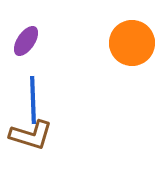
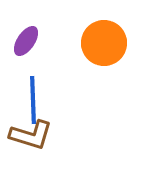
orange circle: moved 28 px left
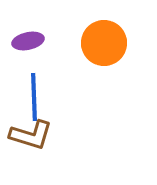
purple ellipse: moved 2 px right; rotated 44 degrees clockwise
blue line: moved 1 px right, 3 px up
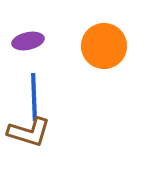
orange circle: moved 3 px down
brown L-shape: moved 2 px left, 3 px up
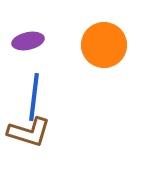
orange circle: moved 1 px up
blue line: rotated 9 degrees clockwise
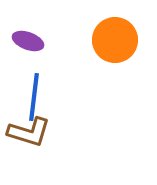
purple ellipse: rotated 32 degrees clockwise
orange circle: moved 11 px right, 5 px up
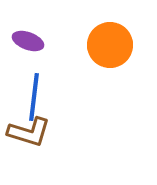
orange circle: moved 5 px left, 5 px down
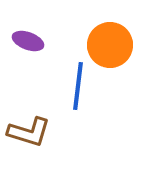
blue line: moved 44 px right, 11 px up
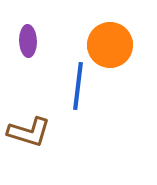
purple ellipse: rotated 68 degrees clockwise
